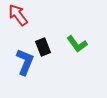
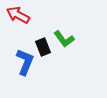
red arrow: rotated 25 degrees counterclockwise
green L-shape: moved 13 px left, 5 px up
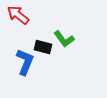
red arrow: rotated 10 degrees clockwise
black rectangle: rotated 54 degrees counterclockwise
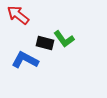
black rectangle: moved 2 px right, 4 px up
blue L-shape: moved 2 px up; rotated 84 degrees counterclockwise
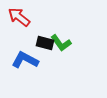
red arrow: moved 1 px right, 2 px down
green L-shape: moved 3 px left, 4 px down
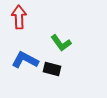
red arrow: rotated 50 degrees clockwise
black rectangle: moved 7 px right, 26 px down
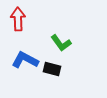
red arrow: moved 1 px left, 2 px down
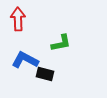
green L-shape: rotated 65 degrees counterclockwise
black rectangle: moved 7 px left, 5 px down
